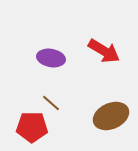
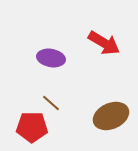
red arrow: moved 8 px up
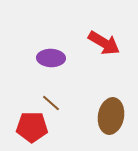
purple ellipse: rotated 8 degrees counterclockwise
brown ellipse: rotated 56 degrees counterclockwise
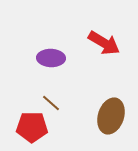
brown ellipse: rotated 8 degrees clockwise
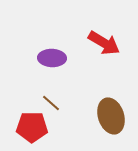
purple ellipse: moved 1 px right
brown ellipse: rotated 36 degrees counterclockwise
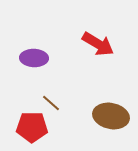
red arrow: moved 6 px left, 1 px down
purple ellipse: moved 18 px left
brown ellipse: rotated 60 degrees counterclockwise
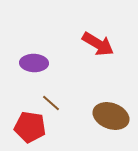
purple ellipse: moved 5 px down
brown ellipse: rotated 8 degrees clockwise
red pentagon: moved 2 px left; rotated 8 degrees clockwise
